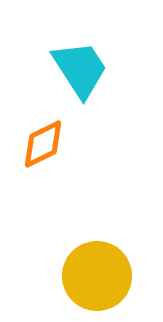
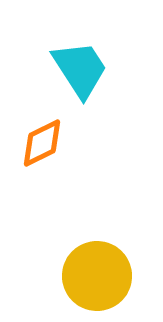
orange diamond: moved 1 px left, 1 px up
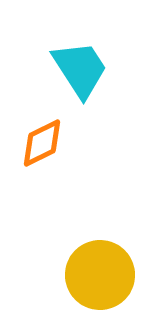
yellow circle: moved 3 px right, 1 px up
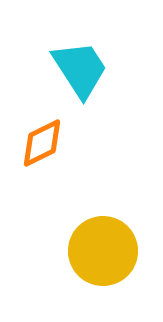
yellow circle: moved 3 px right, 24 px up
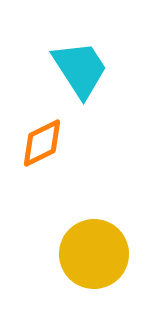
yellow circle: moved 9 px left, 3 px down
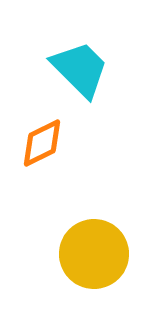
cyan trapezoid: rotated 12 degrees counterclockwise
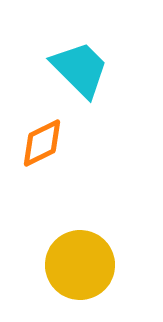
yellow circle: moved 14 px left, 11 px down
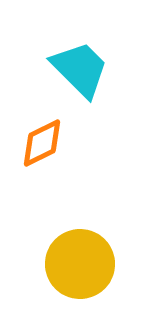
yellow circle: moved 1 px up
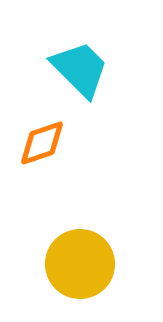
orange diamond: rotated 8 degrees clockwise
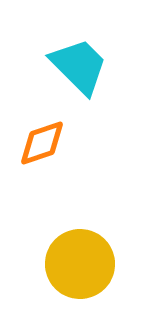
cyan trapezoid: moved 1 px left, 3 px up
